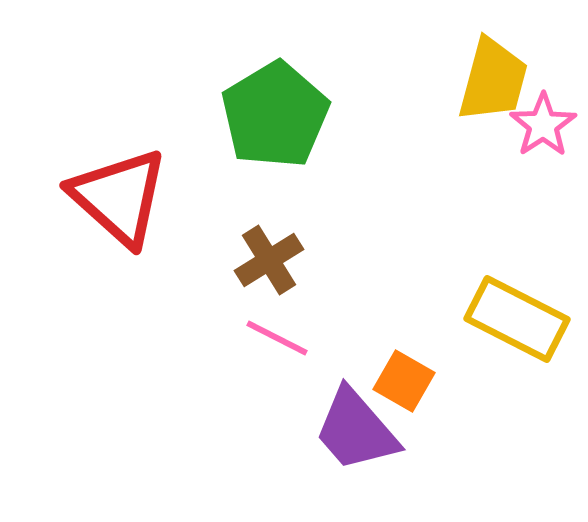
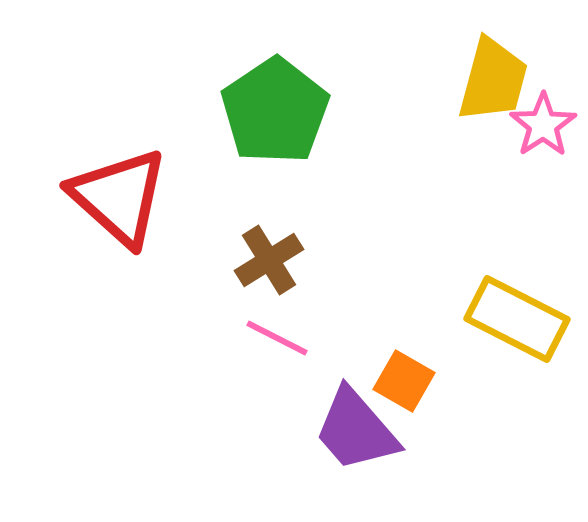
green pentagon: moved 4 px up; rotated 3 degrees counterclockwise
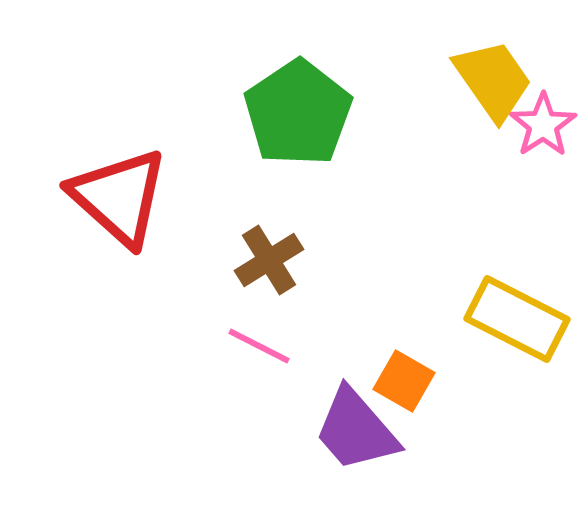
yellow trapezoid: rotated 50 degrees counterclockwise
green pentagon: moved 23 px right, 2 px down
pink line: moved 18 px left, 8 px down
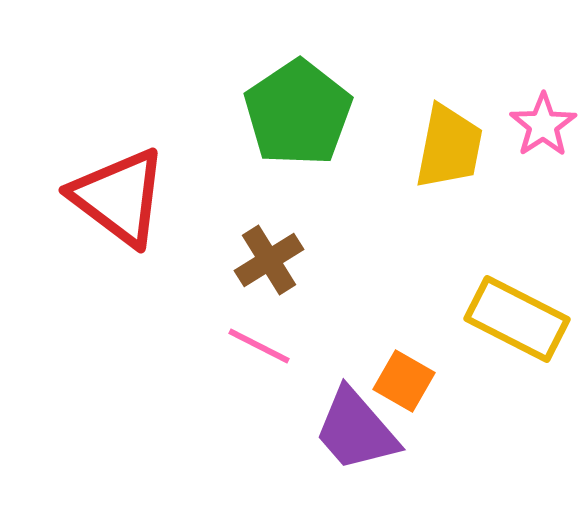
yellow trapezoid: moved 44 px left, 67 px down; rotated 46 degrees clockwise
red triangle: rotated 5 degrees counterclockwise
